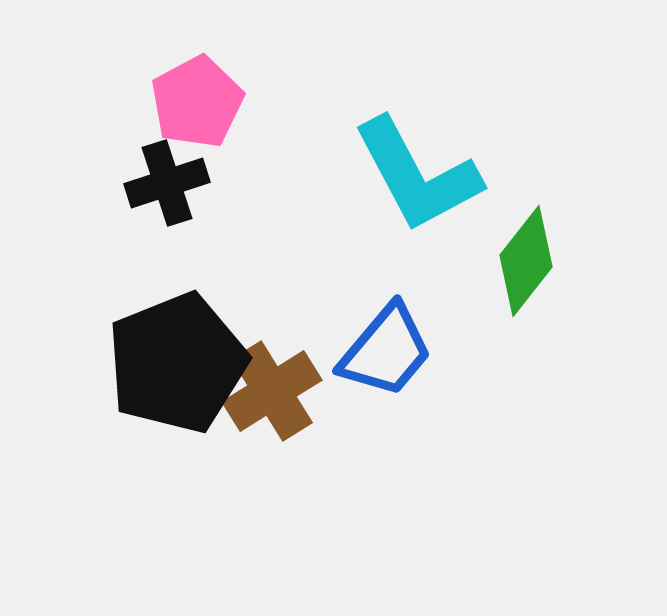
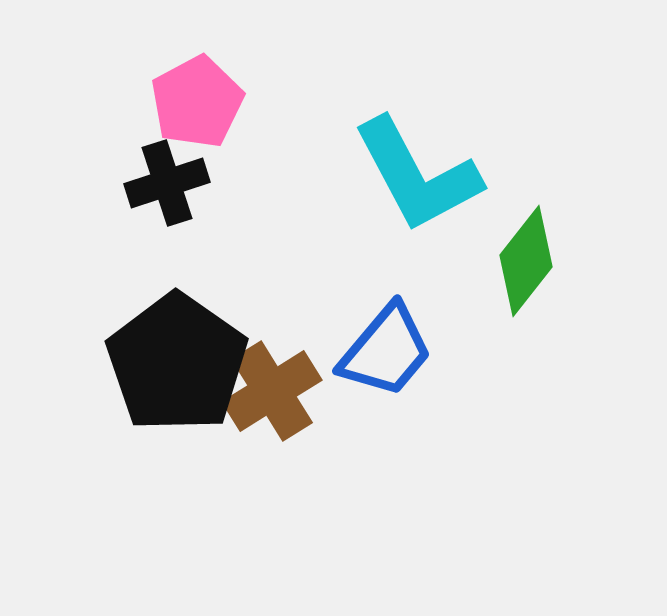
black pentagon: rotated 15 degrees counterclockwise
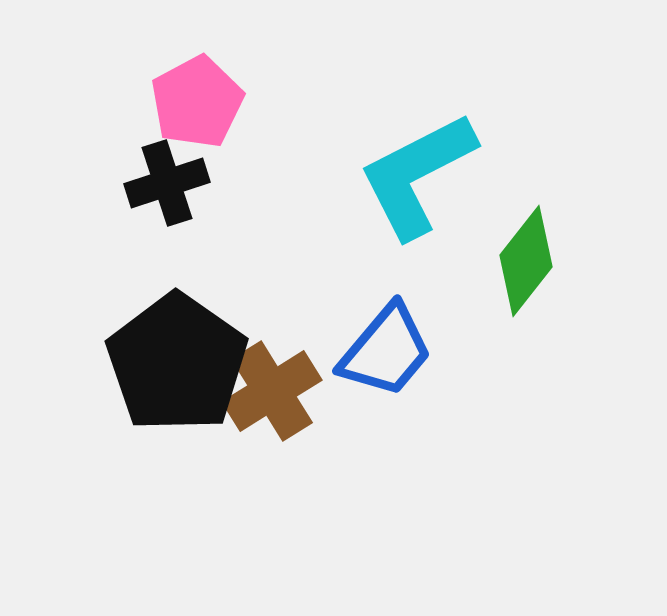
cyan L-shape: rotated 91 degrees clockwise
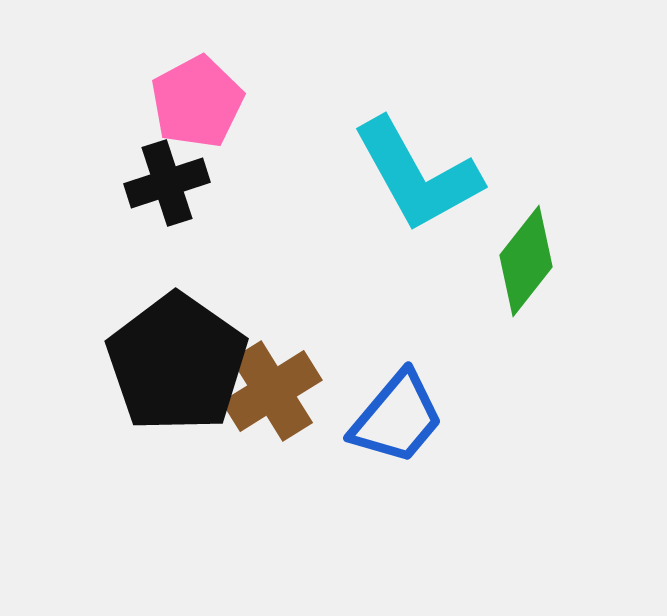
cyan L-shape: rotated 92 degrees counterclockwise
blue trapezoid: moved 11 px right, 67 px down
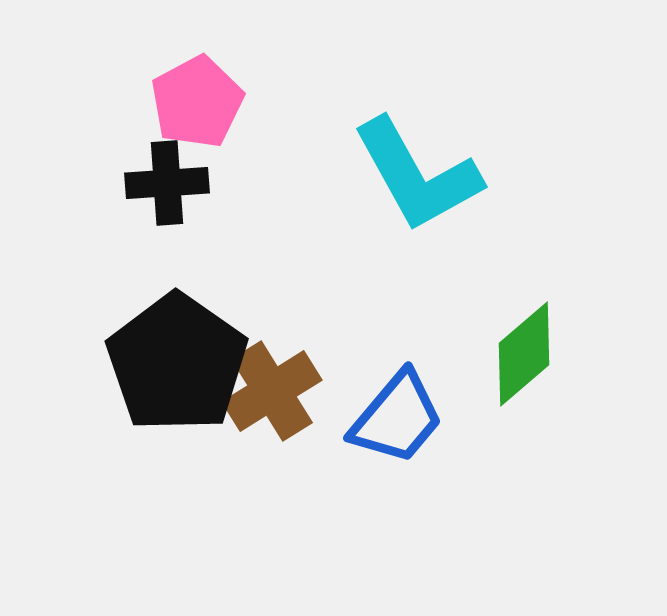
black cross: rotated 14 degrees clockwise
green diamond: moved 2 px left, 93 px down; rotated 11 degrees clockwise
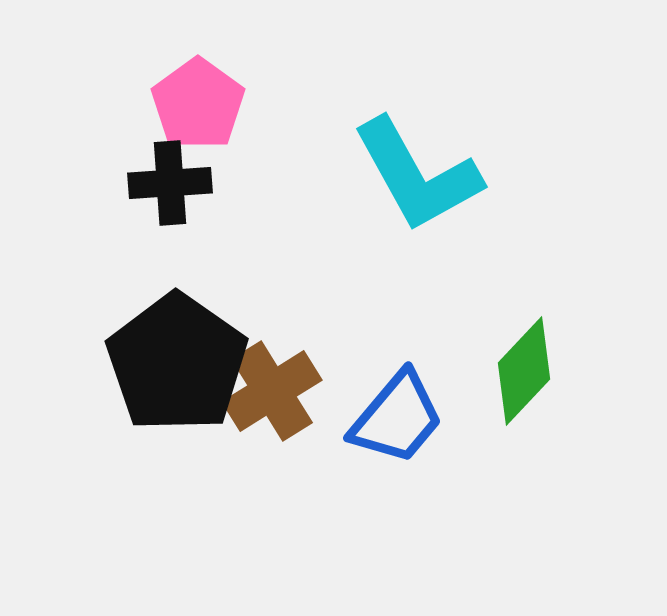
pink pentagon: moved 1 px right, 2 px down; rotated 8 degrees counterclockwise
black cross: moved 3 px right
green diamond: moved 17 px down; rotated 6 degrees counterclockwise
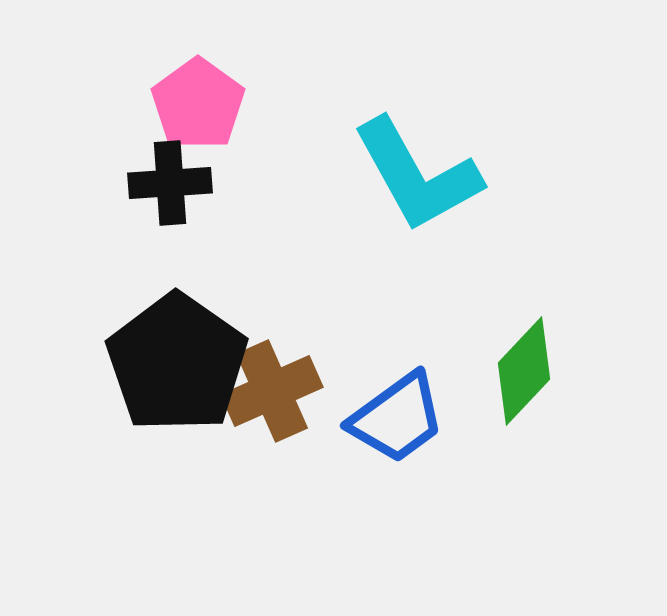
brown cross: rotated 8 degrees clockwise
blue trapezoid: rotated 14 degrees clockwise
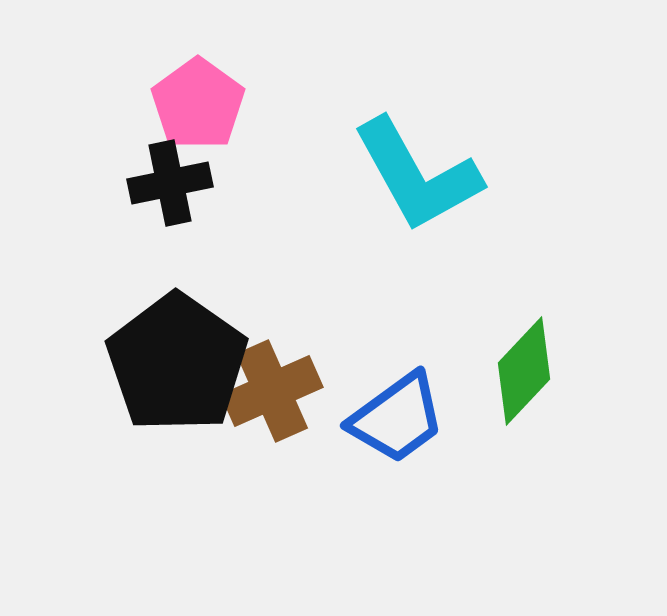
black cross: rotated 8 degrees counterclockwise
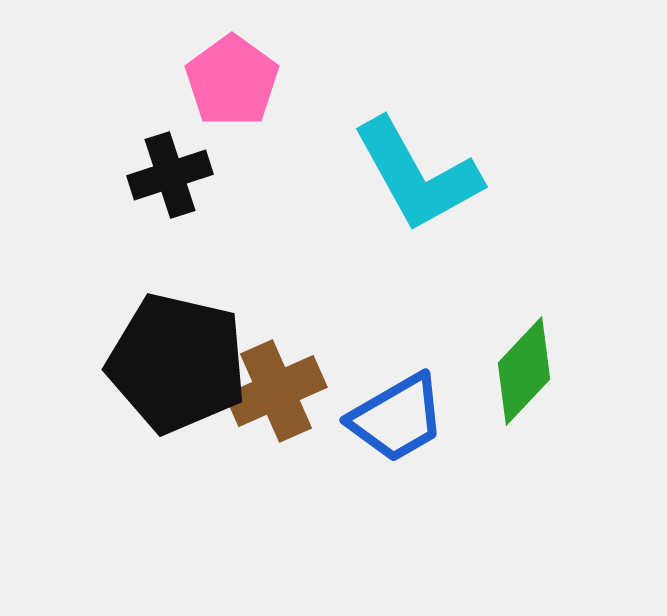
pink pentagon: moved 34 px right, 23 px up
black cross: moved 8 px up; rotated 6 degrees counterclockwise
black pentagon: rotated 22 degrees counterclockwise
brown cross: moved 4 px right
blue trapezoid: rotated 6 degrees clockwise
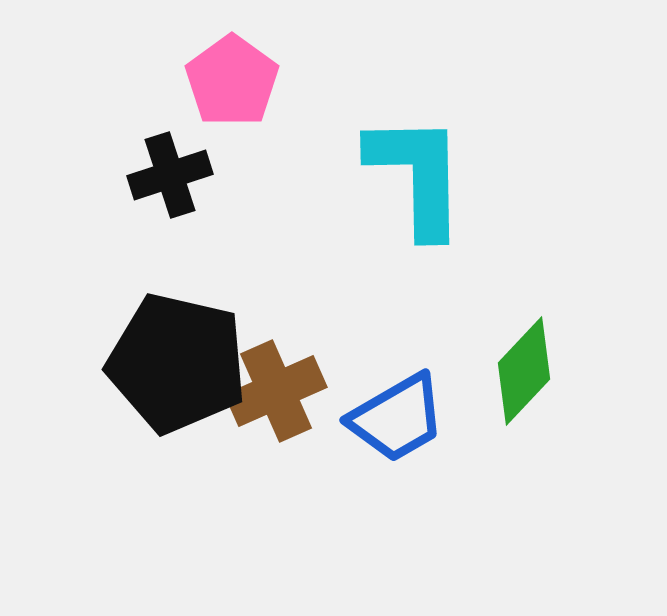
cyan L-shape: rotated 152 degrees counterclockwise
